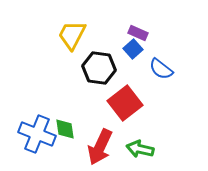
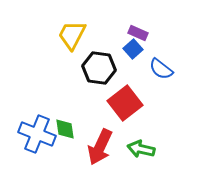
green arrow: moved 1 px right
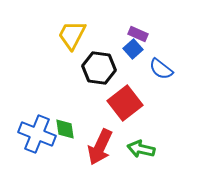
purple rectangle: moved 1 px down
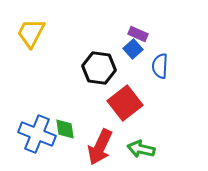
yellow trapezoid: moved 41 px left, 2 px up
blue semicircle: moved 1 px left, 3 px up; rotated 55 degrees clockwise
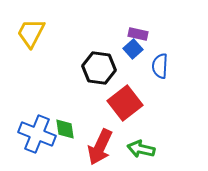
purple rectangle: rotated 12 degrees counterclockwise
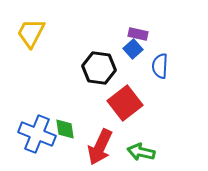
green arrow: moved 3 px down
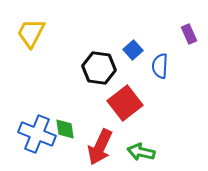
purple rectangle: moved 51 px right; rotated 54 degrees clockwise
blue square: moved 1 px down
